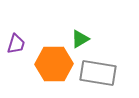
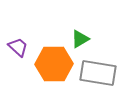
purple trapezoid: moved 2 px right, 3 px down; rotated 65 degrees counterclockwise
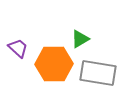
purple trapezoid: moved 1 px down
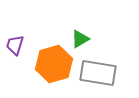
purple trapezoid: moved 3 px left, 3 px up; rotated 115 degrees counterclockwise
orange hexagon: rotated 15 degrees counterclockwise
